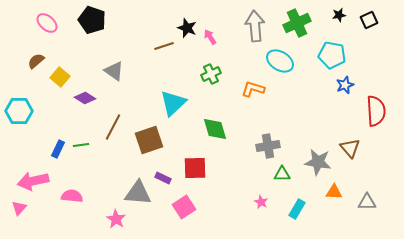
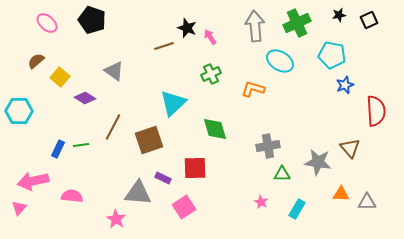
orange triangle at (334, 192): moved 7 px right, 2 px down
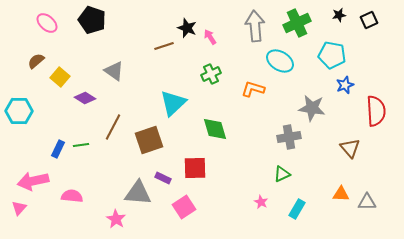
gray cross at (268, 146): moved 21 px right, 9 px up
gray star at (318, 162): moved 6 px left, 54 px up
green triangle at (282, 174): rotated 24 degrees counterclockwise
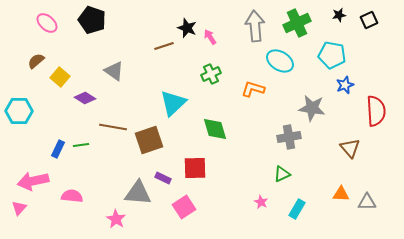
brown line at (113, 127): rotated 72 degrees clockwise
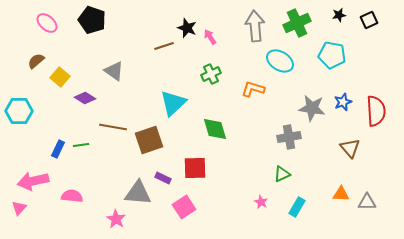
blue star at (345, 85): moved 2 px left, 17 px down
cyan rectangle at (297, 209): moved 2 px up
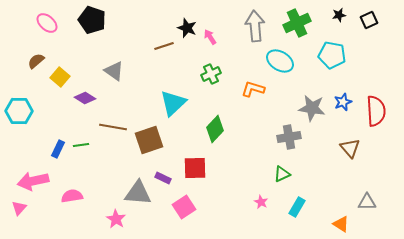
green diamond at (215, 129): rotated 60 degrees clockwise
orange triangle at (341, 194): moved 30 px down; rotated 30 degrees clockwise
pink semicircle at (72, 196): rotated 15 degrees counterclockwise
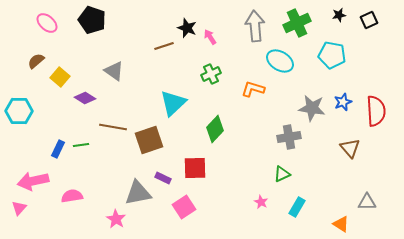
gray triangle at (138, 193): rotated 16 degrees counterclockwise
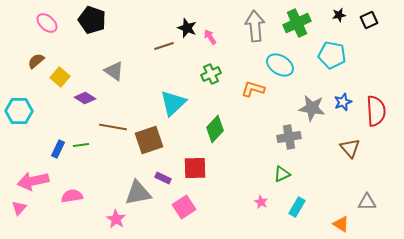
cyan ellipse at (280, 61): moved 4 px down
